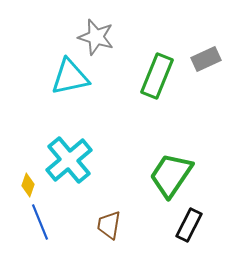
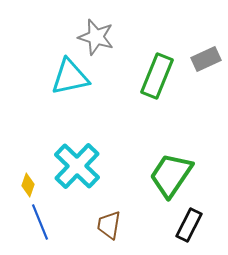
cyan cross: moved 8 px right, 6 px down; rotated 6 degrees counterclockwise
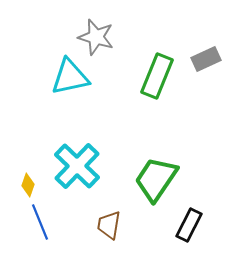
green trapezoid: moved 15 px left, 4 px down
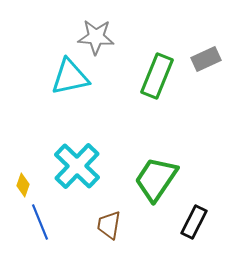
gray star: rotated 12 degrees counterclockwise
yellow diamond: moved 5 px left
black rectangle: moved 5 px right, 3 px up
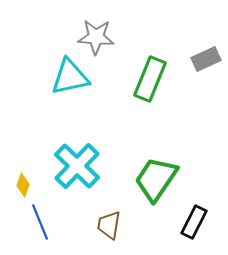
green rectangle: moved 7 px left, 3 px down
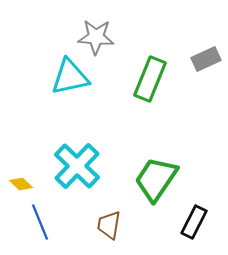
yellow diamond: moved 2 px left, 1 px up; rotated 65 degrees counterclockwise
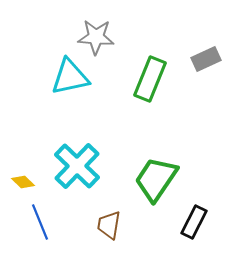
yellow diamond: moved 2 px right, 2 px up
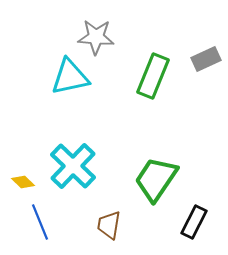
green rectangle: moved 3 px right, 3 px up
cyan cross: moved 4 px left
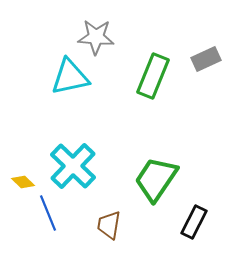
blue line: moved 8 px right, 9 px up
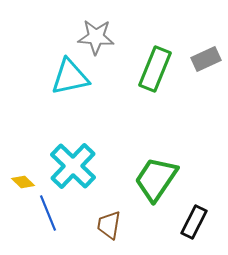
green rectangle: moved 2 px right, 7 px up
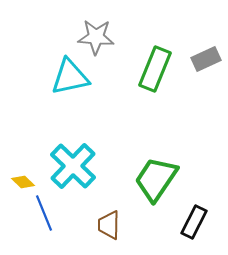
blue line: moved 4 px left
brown trapezoid: rotated 8 degrees counterclockwise
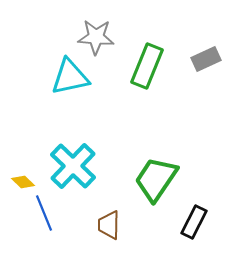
green rectangle: moved 8 px left, 3 px up
